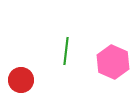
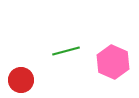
green line: rotated 68 degrees clockwise
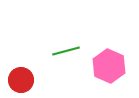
pink hexagon: moved 4 px left, 4 px down
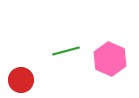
pink hexagon: moved 1 px right, 7 px up
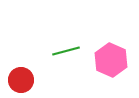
pink hexagon: moved 1 px right, 1 px down
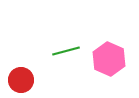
pink hexagon: moved 2 px left, 1 px up
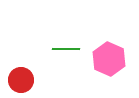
green line: moved 2 px up; rotated 16 degrees clockwise
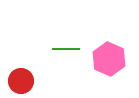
red circle: moved 1 px down
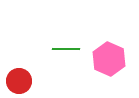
red circle: moved 2 px left
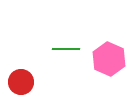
red circle: moved 2 px right, 1 px down
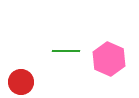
green line: moved 2 px down
